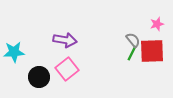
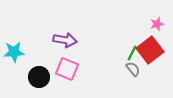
gray semicircle: moved 29 px down
red square: moved 2 px left, 1 px up; rotated 36 degrees counterclockwise
pink square: rotated 30 degrees counterclockwise
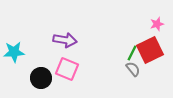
red square: rotated 12 degrees clockwise
black circle: moved 2 px right, 1 px down
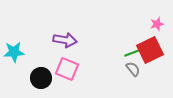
green line: rotated 42 degrees clockwise
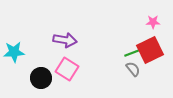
pink star: moved 4 px left, 2 px up; rotated 16 degrees clockwise
pink square: rotated 10 degrees clockwise
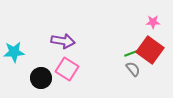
purple arrow: moved 2 px left, 1 px down
red square: rotated 28 degrees counterclockwise
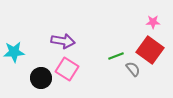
green line: moved 16 px left, 3 px down
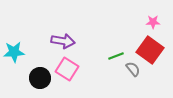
black circle: moved 1 px left
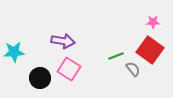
pink square: moved 2 px right
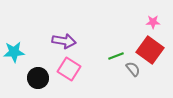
purple arrow: moved 1 px right
black circle: moved 2 px left
